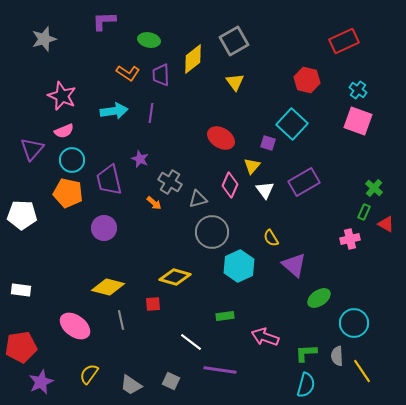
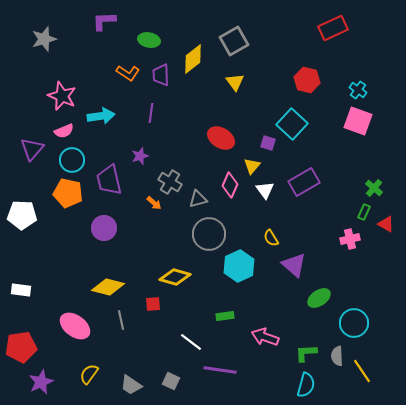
red rectangle at (344, 41): moved 11 px left, 13 px up
cyan arrow at (114, 111): moved 13 px left, 5 px down
purple star at (140, 159): moved 3 px up; rotated 30 degrees clockwise
gray circle at (212, 232): moved 3 px left, 2 px down
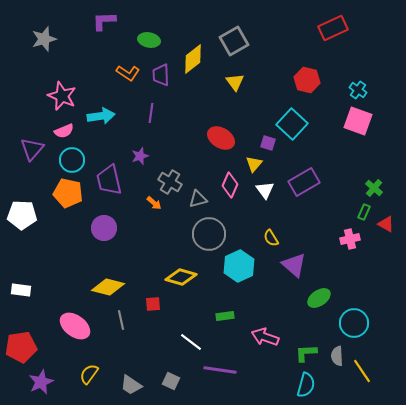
yellow triangle at (252, 166): moved 2 px right, 2 px up
yellow diamond at (175, 277): moved 6 px right
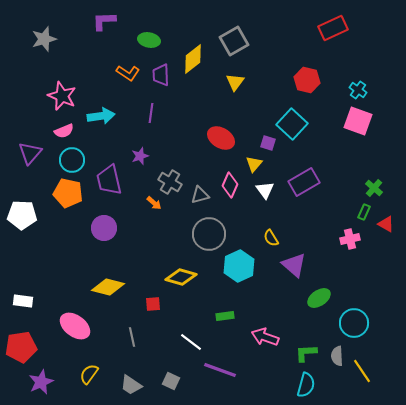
yellow triangle at (235, 82): rotated 12 degrees clockwise
purple triangle at (32, 149): moved 2 px left, 4 px down
gray triangle at (198, 199): moved 2 px right, 4 px up
white rectangle at (21, 290): moved 2 px right, 11 px down
gray line at (121, 320): moved 11 px right, 17 px down
purple line at (220, 370): rotated 12 degrees clockwise
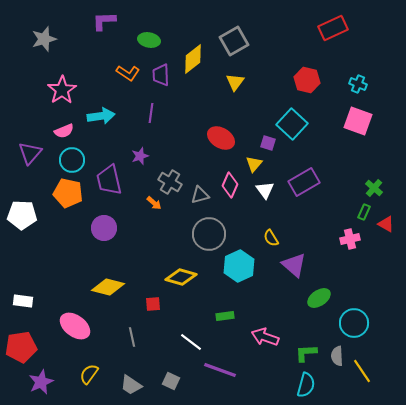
cyan cross at (358, 90): moved 6 px up; rotated 12 degrees counterclockwise
pink star at (62, 96): moved 6 px up; rotated 16 degrees clockwise
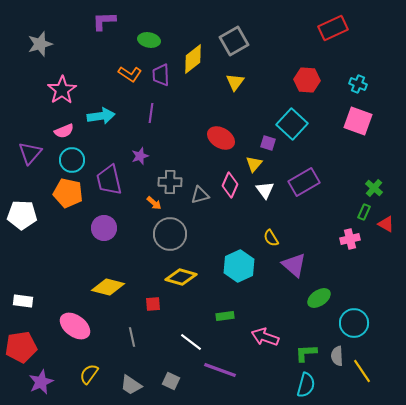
gray star at (44, 39): moved 4 px left, 5 px down
orange L-shape at (128, 73): moved 2 px right, 1 px down
red hexagon at (307, 80): rotated 10 degrees counterclockwise
gray cross at (170, 182): rotated 30 degrees counterclockwise
gray circle at (209, 234): moved 39 px left
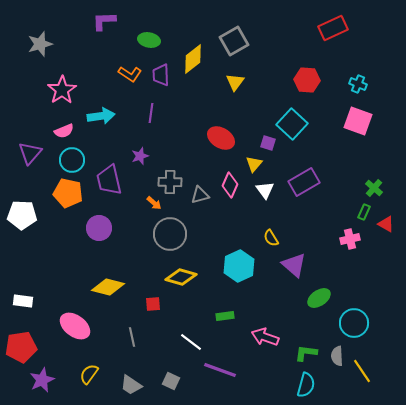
purple circle at (104, 228): moved 5 px left
green L-shape at (306, 353): rotated 10 degrees clockwise
purple star at (41, 382): moved 1 px right, 2 px up
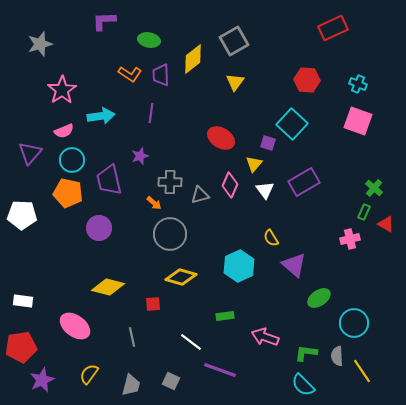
gray trapezoid at (131, 385): rotated 110 degrees counterclockwise
cyan semicircle at (306, 385): moved 3 px left; rotated 120 degrees clockwise
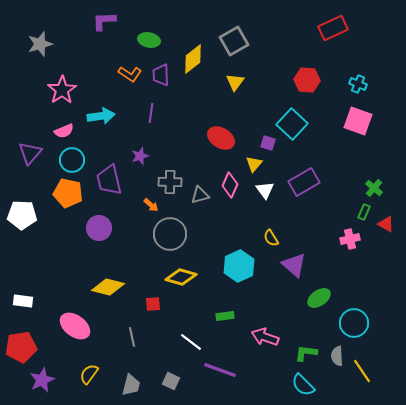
orange arrow at (154, 203): moved 3 px left, 2 px down
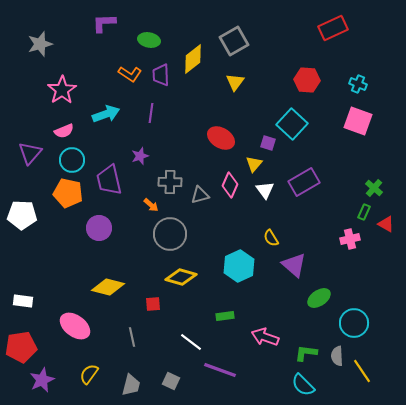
purple L-shape at (104, 21): moved 2 px down
cyan arrow at (101, 116): moved 5 px right, 2 px up; rotated 12 degrees counterclockwise
